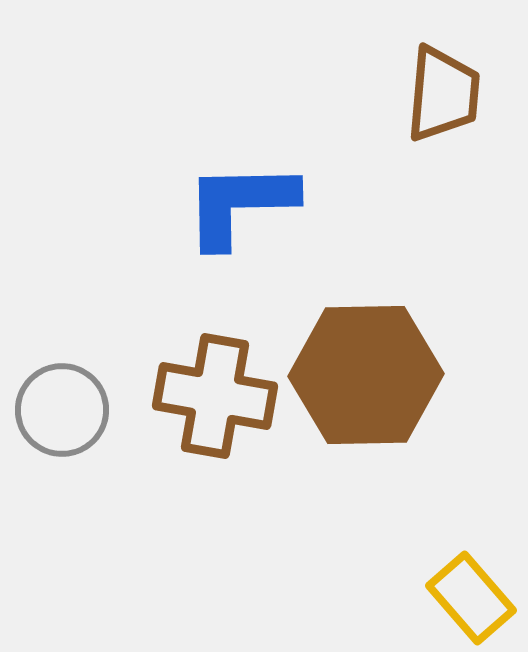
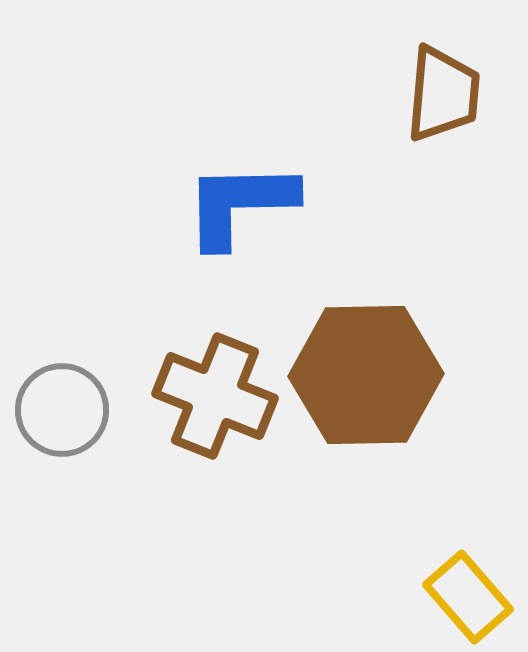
brown cross: rotated 12 degrees clockwise
yellow rectangle: moved 3 px left, 1 px up
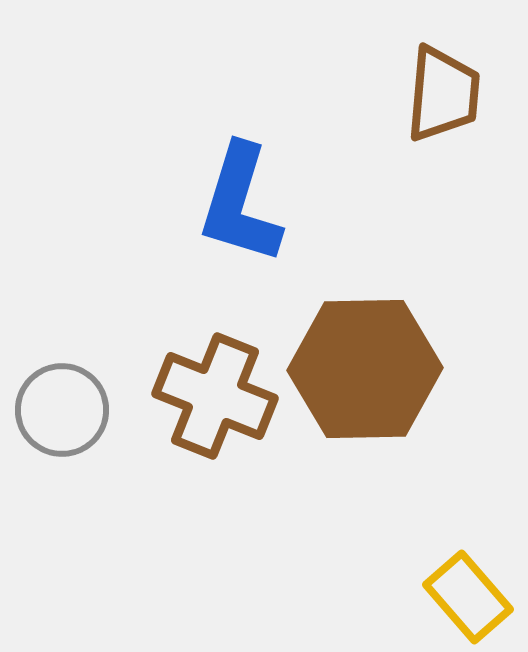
blue L-shape: rotated 72 degrees counterclockwise
brown hexagon: moved 1 px left, 6 px up
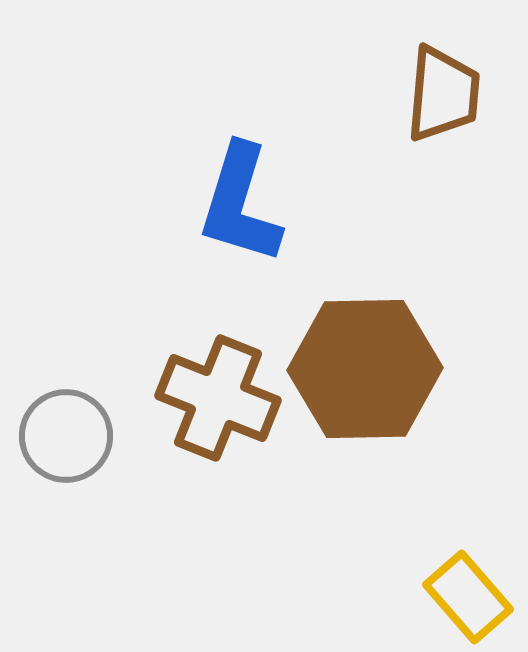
brown cross: moved 3 px right, 2 px down
gray circle: moved 4 px right, 26 px down
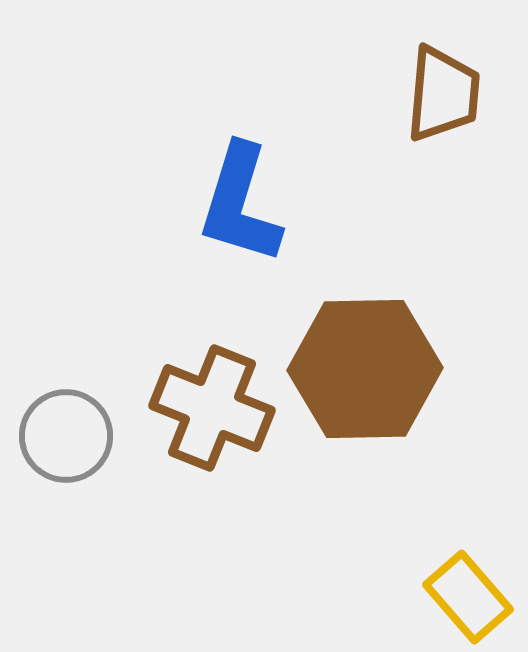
brown cross: moved 6 px left, 10 px down
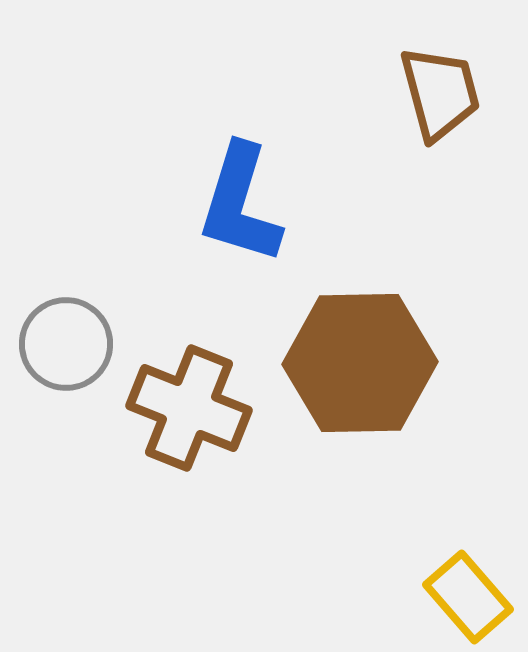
brown trapezoid: moved 3 px left, 1 px up; rotated 20 degrees counterclockwise
brown hexagon: moved 5 px left, 6 px up
brown cross: moved 23 px left
gray circle: moved 92 px up
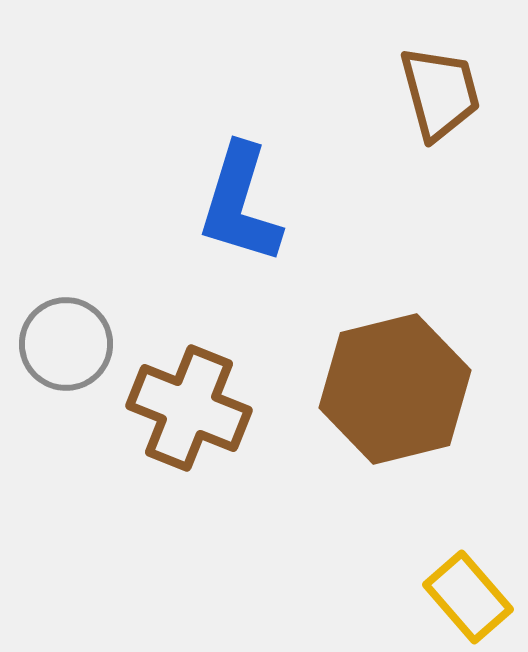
brown hexagon: moved 35 px right, 26 px down; rotated 13 degrees counterclockwise
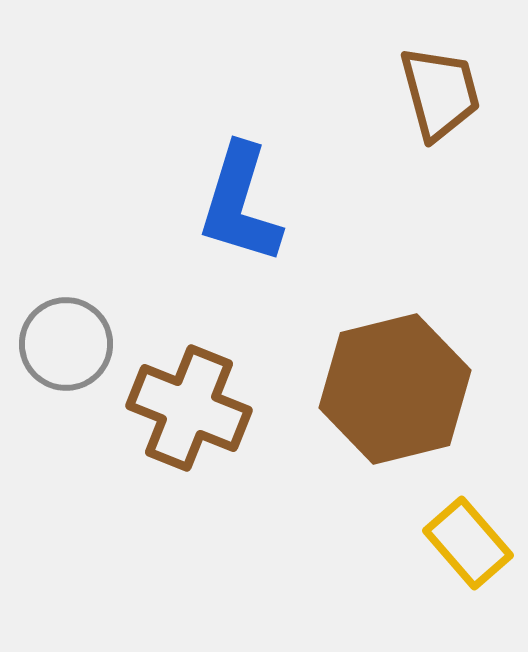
yellow rectangle: moved 54 px up
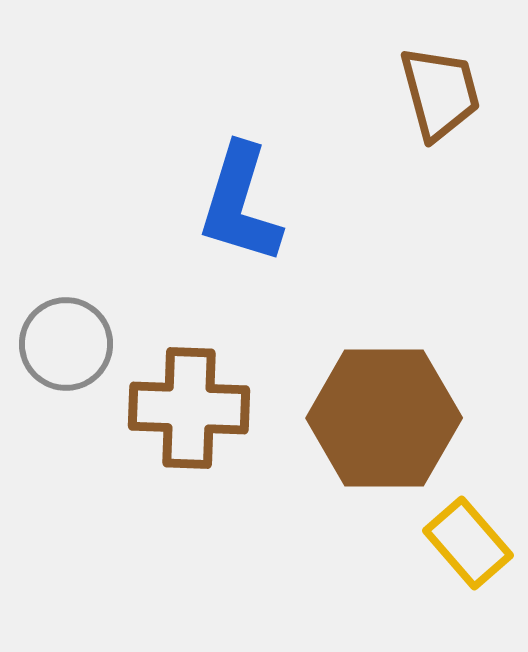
brown hexagon: moved 11 px left, 29 px down; rotated 14 degrees clockwise
brown cross: rotated 20 degrees counterclockwise
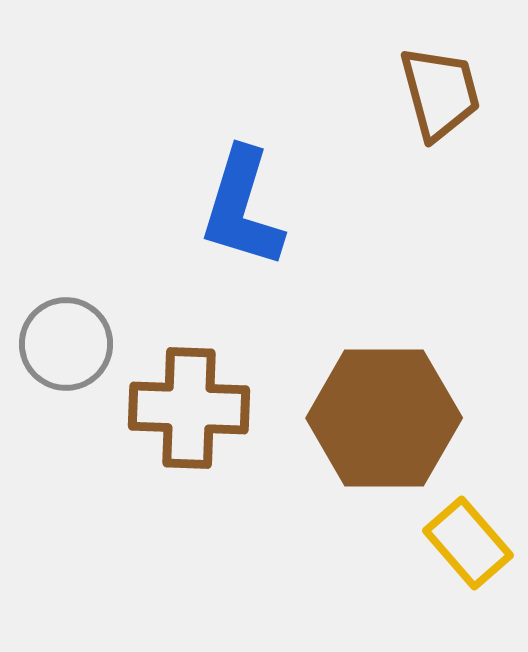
blue L-shape: moved 2 px right, 4 px down
